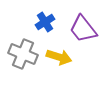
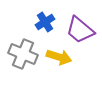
purple trapezoid: moved 3 px left, 1 px down; rotated 12 degrees counterclockwise
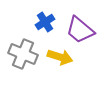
yellow arrow: moved 1 px right
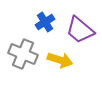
yellow arrow: moved 3 px down
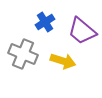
purple trapezoid: moved 2 px right, 1 px down
yellow arrow: moved 3 px right, 1 px down
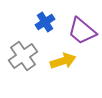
gray cross: moved 2 px down; rotated 32 degrees clockwise
yellow arrow: rotated 35 degrees counterclockwise
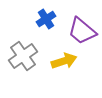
blue cross: moved 1 px right, 3 px up
yellow arrow: moved 1 px right
